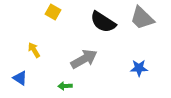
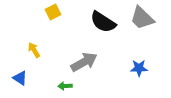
yellow square: rotated 35 degrees clockwise
gray arrow: moved 3 px down
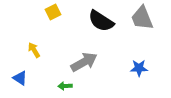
gray trapezoid: rotated 24 degrees clockwise
black semicircle: moved 2 px left, 1 px up
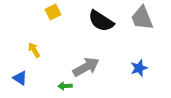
gray arrow: moved 2 px right, 5 px down
blue star: rotated 18 degrees counterclockwise
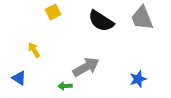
blue star: moved 1 px left, 11 px down
blue triangle: moved 1 px left
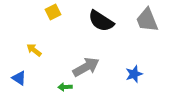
gray trapezoid: moved 5 px right, 2 px down
yellow arrow: rotated 21 degrees counterclockwise
blue star: moved 4 px left, 5 px up
green arrow: moved 1 px down
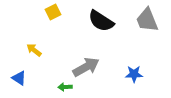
blue star: rotated 18 degrees clockwise
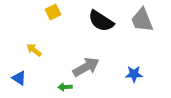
gray trapezoid: moved 5 px left
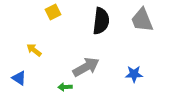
black semicircle: rotated 116 degrees counterclockwise
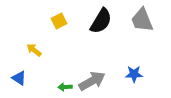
yellow square: moved 6 px right, 9 px down
black semicircle: rotated 24 degrees clockwise
gray arrow: moved 6 px right, 14 px down
